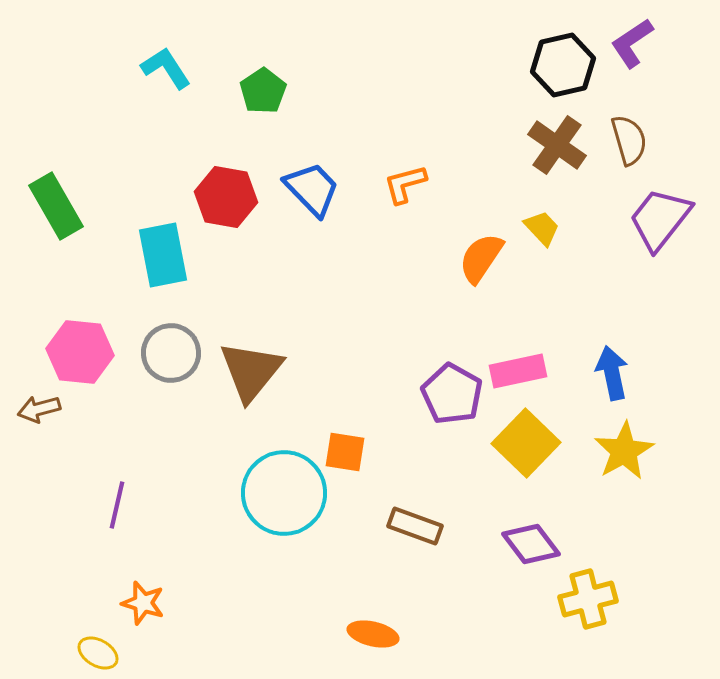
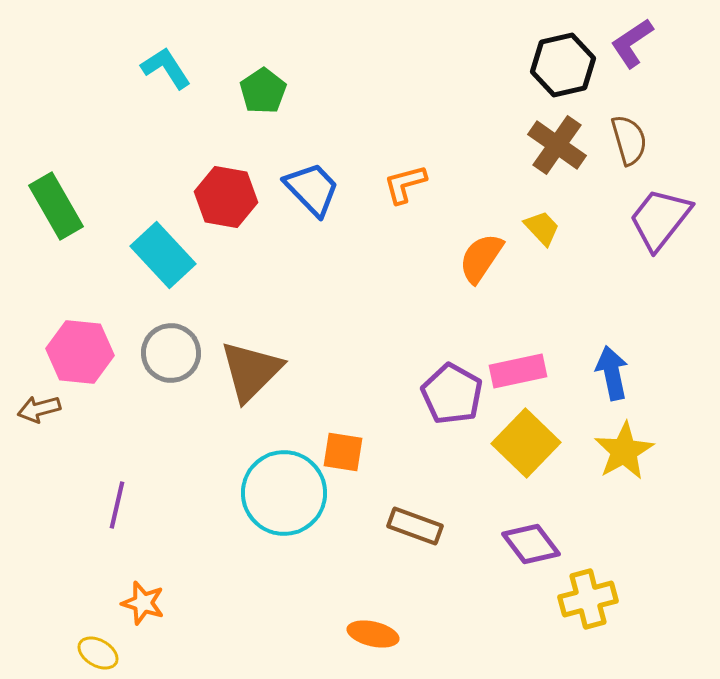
cyan rectangle: rotated 32 degrees counterclockwise
brown triangle: rotated 6 degrees clockwise
orange square: moved 2 px left
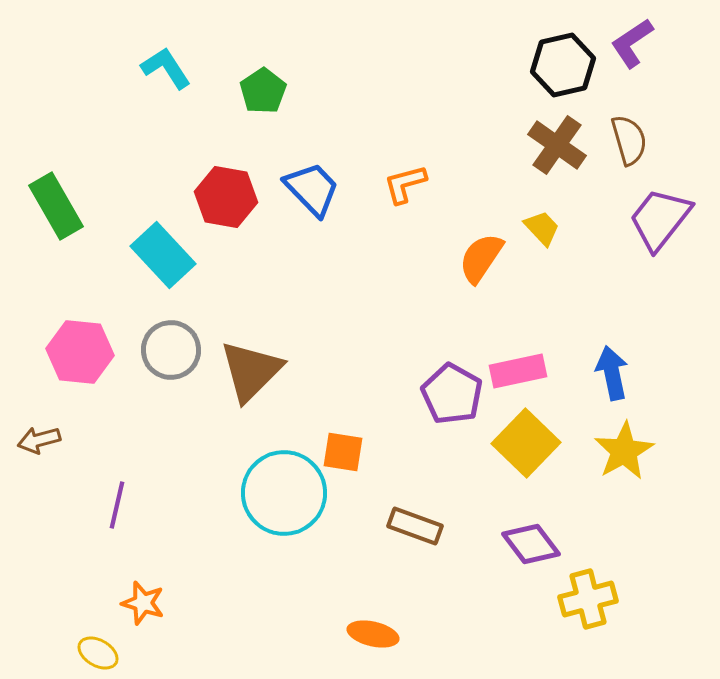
gray circle: moved 3 px up
brown arrow: moved 31 px down
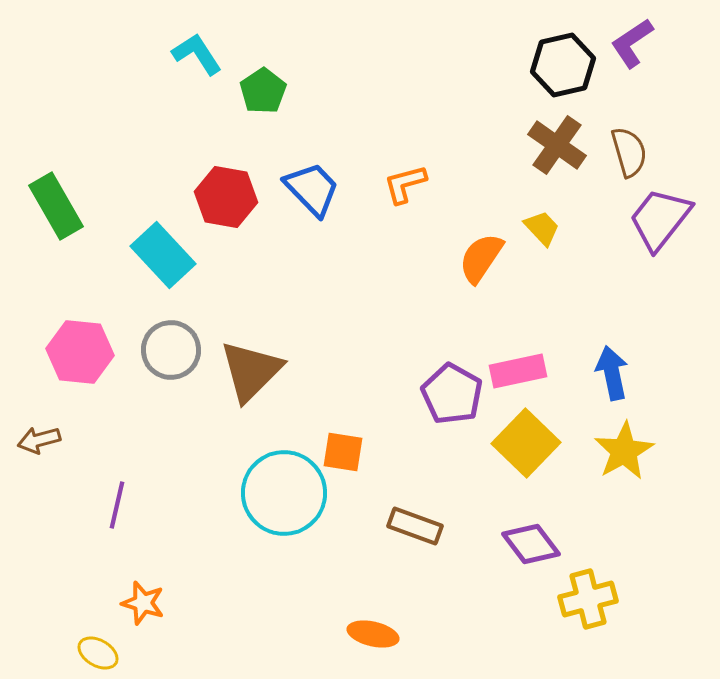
cyan L-shape: moved 31 px right, 14 px up
brown semicircle: moved 12 px down
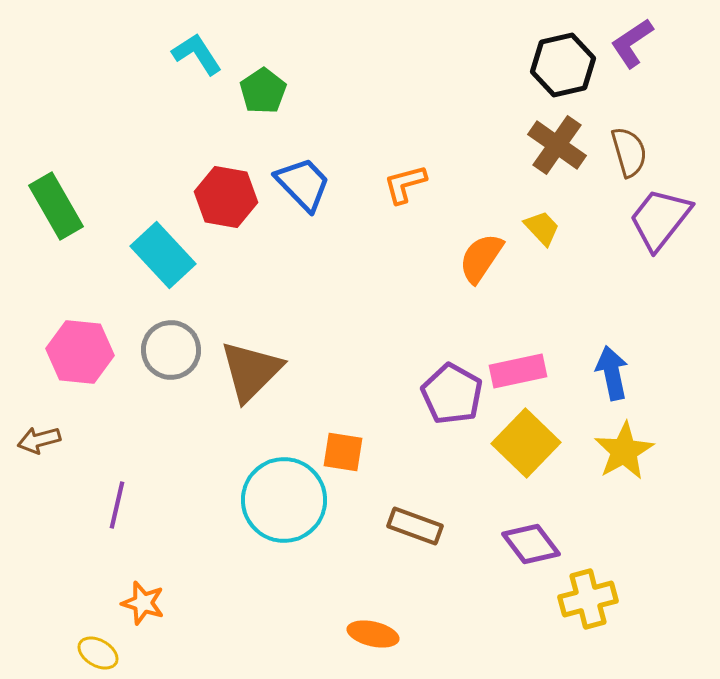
blue trapezoid: moved 9 px left, 5 px up
cyan circle: moved 7 px down
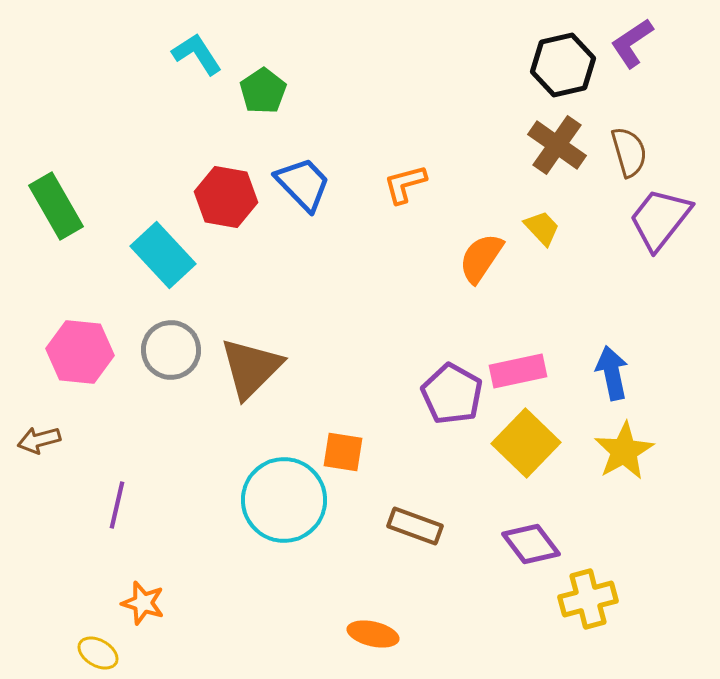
brown triangle: moved 3 px up
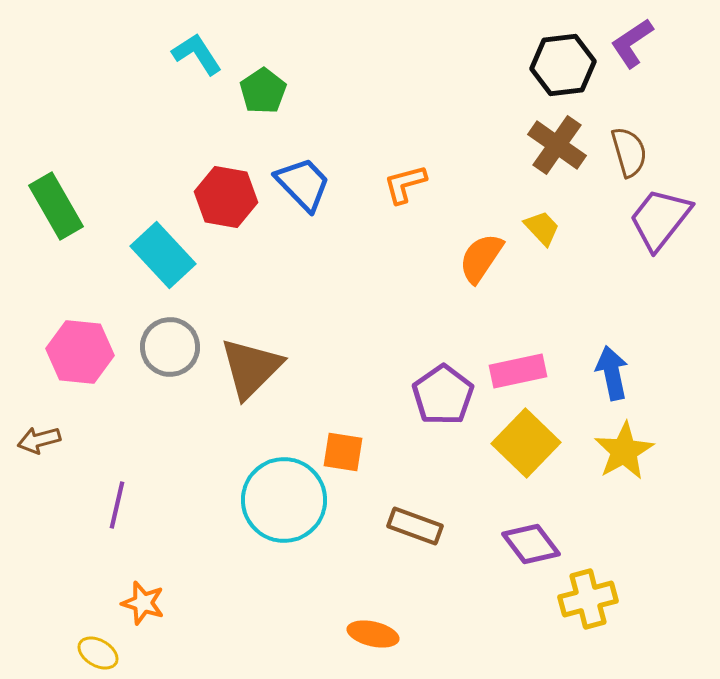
black hexagon: rotated 6 degrees clockwise
gray circle: moved 1 px left, 3 px up
purple pentagon: moved 9 px left, 1 px down; rotated 8 degrees clockwise
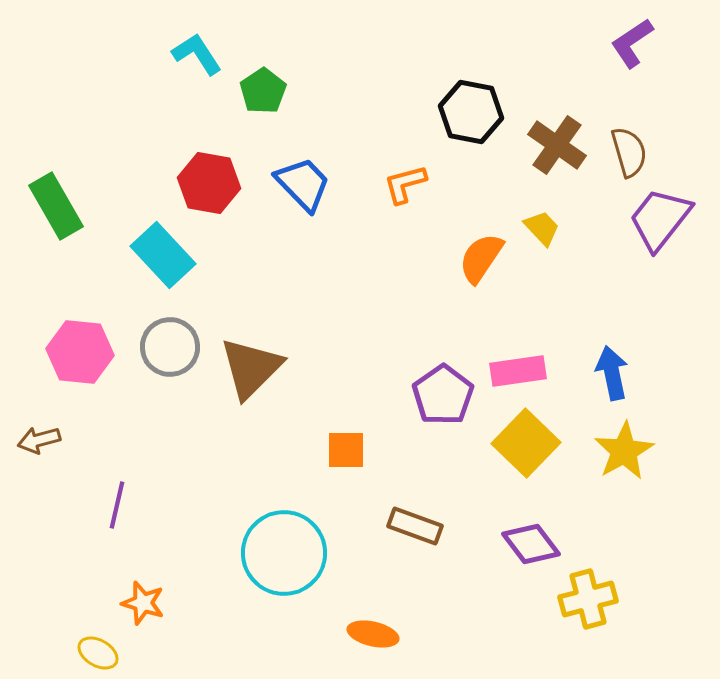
black hexagon: moved 92 px left, 47 px down; rotated 18 degrees clockwise
red hexagon: moved 17 px left, 14 px up
pink rectangle: rotated 4 degrees clockwise
orange square: moved 3 px right, 2 px up; rotated 9 degrees counterclockwise
cyan circle: moved 53 px down
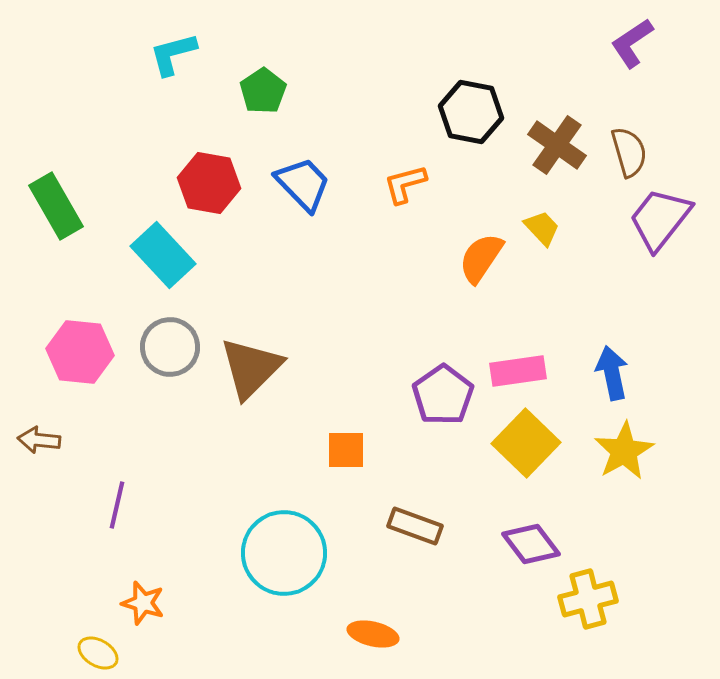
cyan L-shape: moved 24 px left; rotated 72 degrees counterclockwise
brown arrow: rotated 21 degrees clockwise
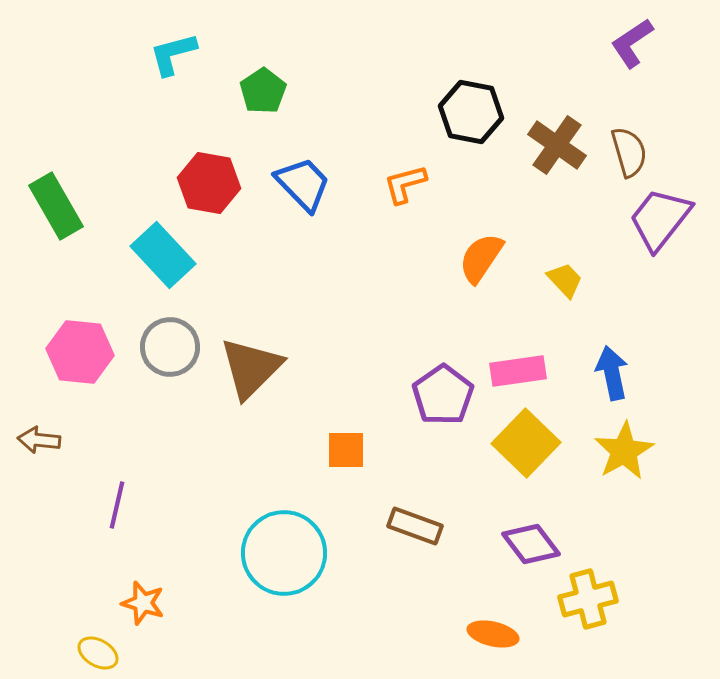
yellow trapezoid: moved 23 px right, 52 px down
orange ellipse: moved 120 px right
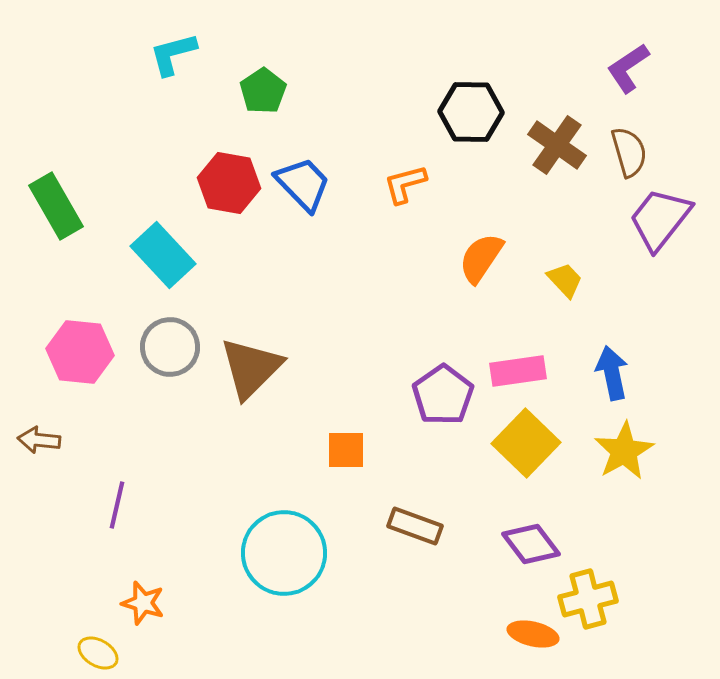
purple L-shape: moved 4 px left, 25 px down
black hexagon: rotated 10 degrees counterclockwise
red hexagon: moved 20 px right
orange ellipse: moved 40 px right
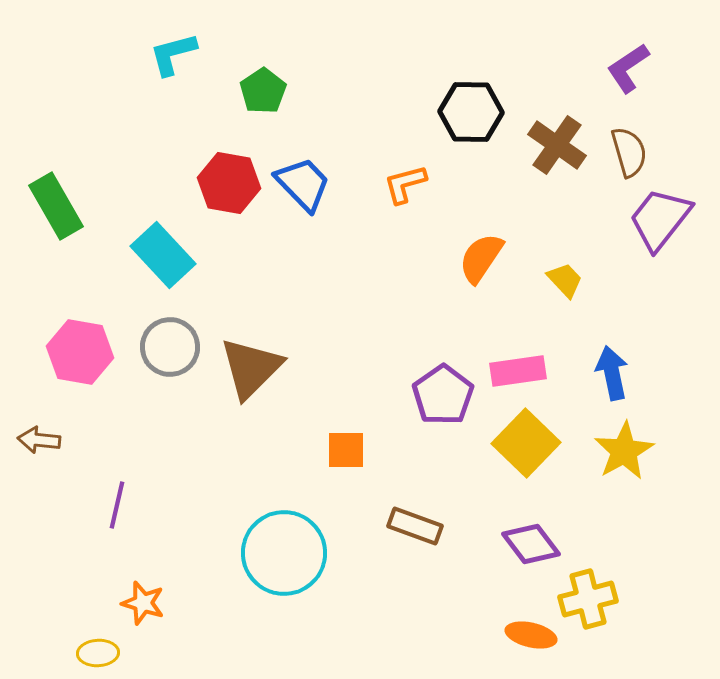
pink hexagon: rotated 4 degrees clockwise
orange ellipse: moved 2 px left, 1 px down
yellow ellipse: rotated 33 degrees counterclockwise
